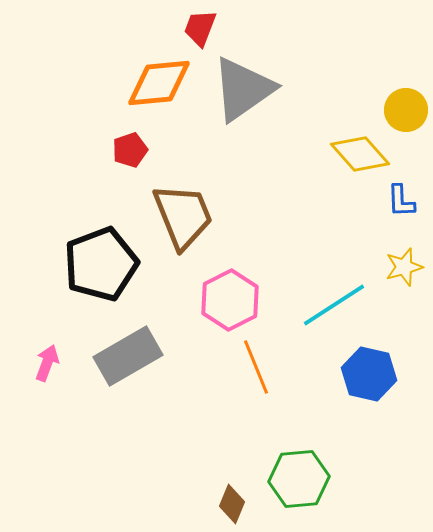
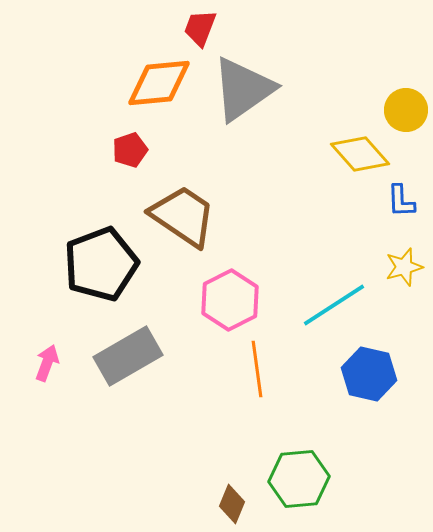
brown trapezoid: rotated 34 degrees counterclockwise
orange line: moved 1 px right, 2 px down; rotated 14 degrees clockwise
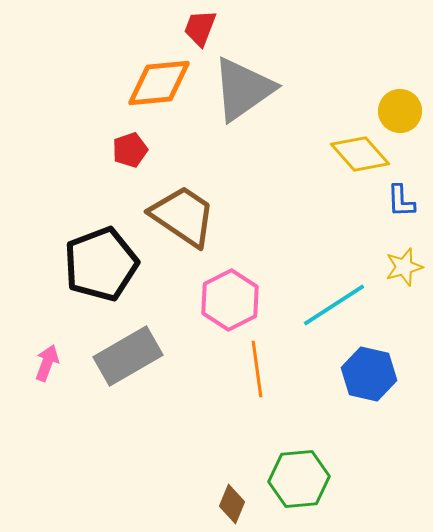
yellow circle: moved 6 px left, 1 px down
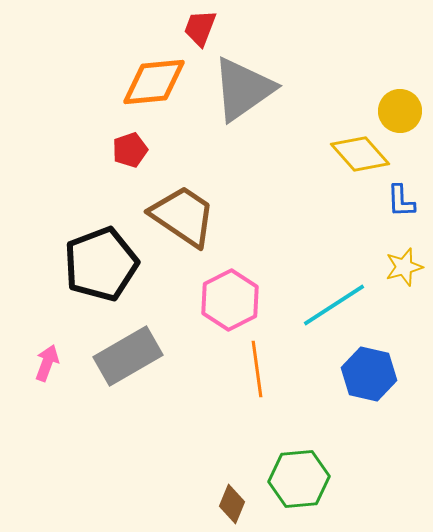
orange diamond: moved 5 px left, 1 px up
